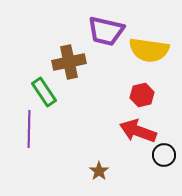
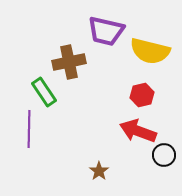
yellow semicircle: moved 1 px right, 1 px down; rotated 6 degrees clockwise
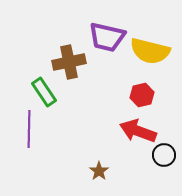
purple trapezoid: moved 1 px right, 6 px down
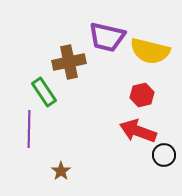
brown star: moved 38 px left
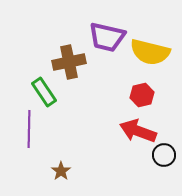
yellow semicircle: moved 1 px down
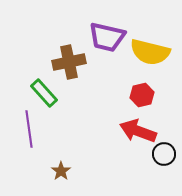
green rectangle: moved 1 px down; rotated 8 degrees counterclockwise
purple line: rotated 9 degrees counterclockwise
black circle: moved 1 px up
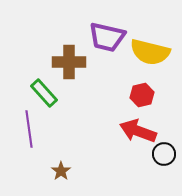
brown cross: rotated 12 degrees clockwise
